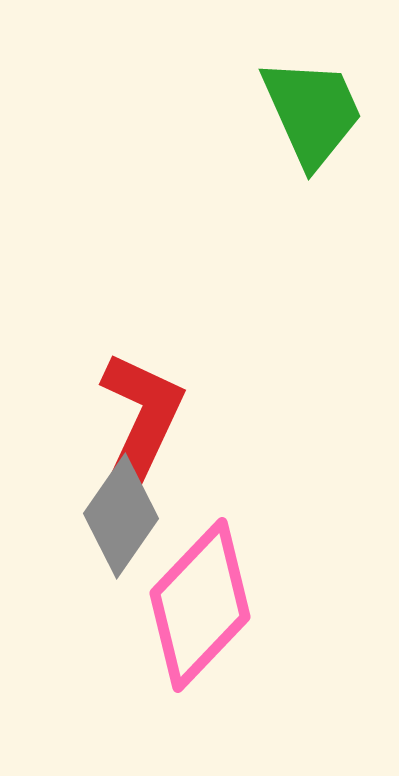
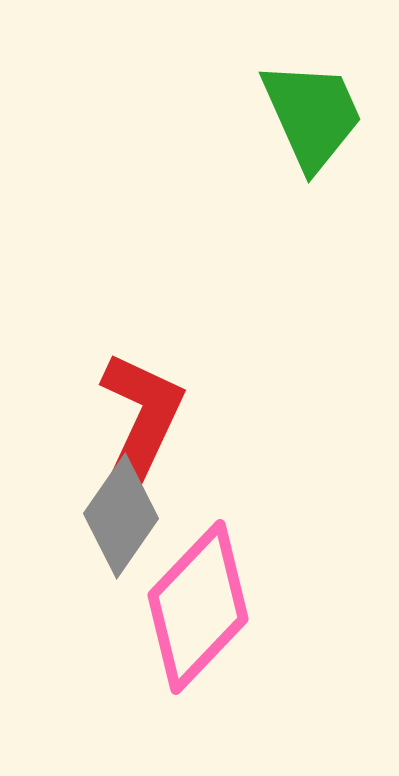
green trapezoid: moved 3 px down
pink diamond: moved 2 px left, 2 px down
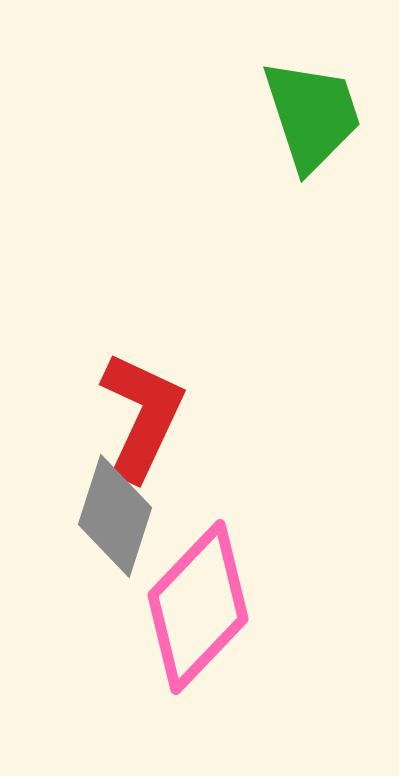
green trapezoid: rotated 6 degrees clockwise
gray diamond: moved 6 px left; rotated 17 degrees counterclockwise
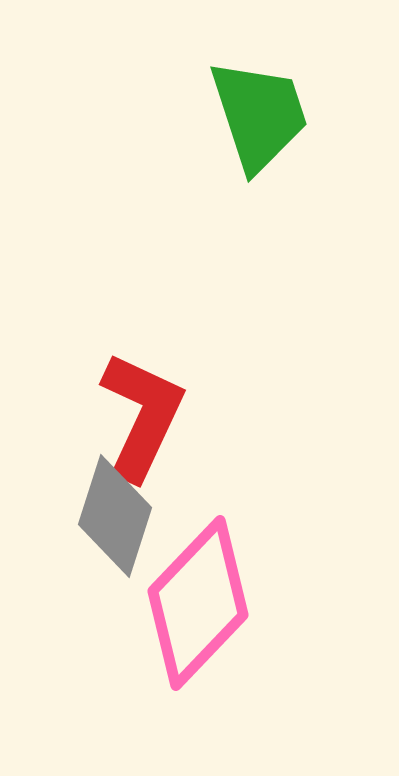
green trapezoid: moved 53 px left
pink diamond: moved 4 px up
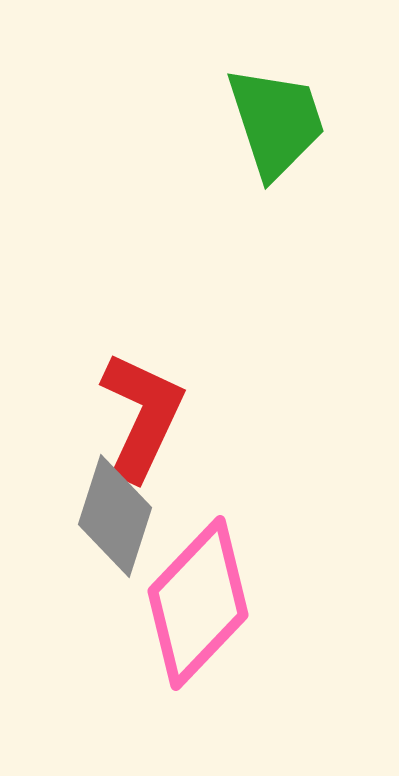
green trapezoid: moved 17 px right, 7 px down
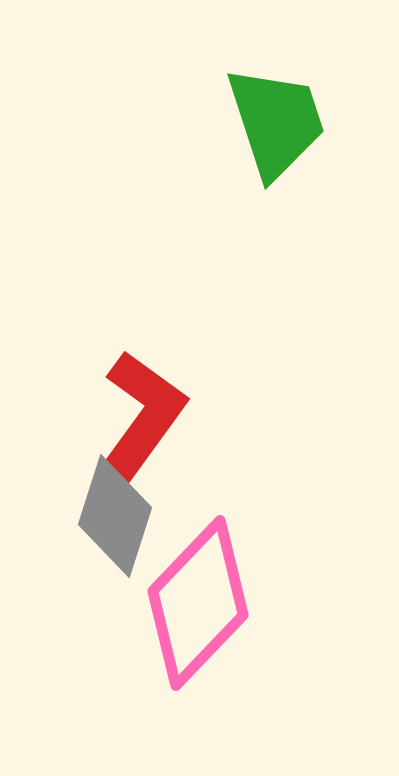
red L-shape: rotated 11 degrees clockwise
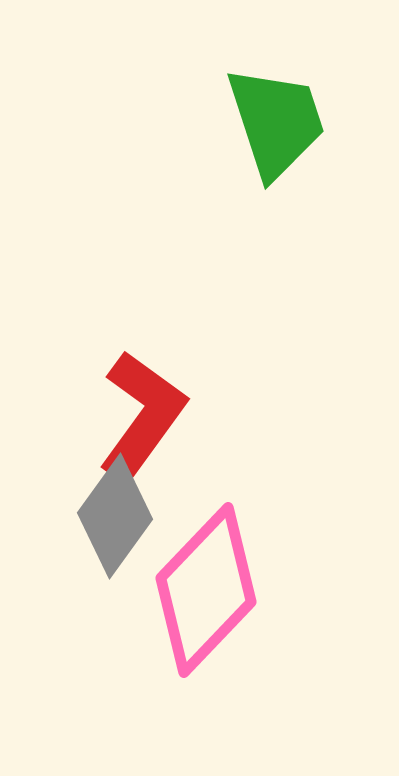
gray diamond: rotated 18 degrees clockwise
pink diamond: moved 8 px right, 13 px up
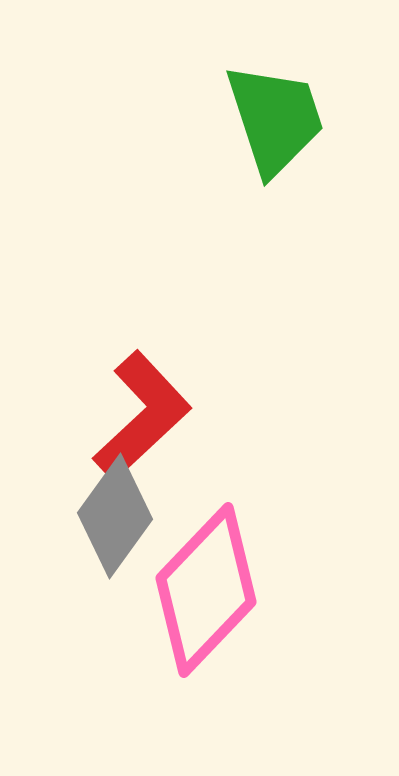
green trapezoid: moved 1 px left, 3 px up
red L-shape: rotated 11 degrees clockwise
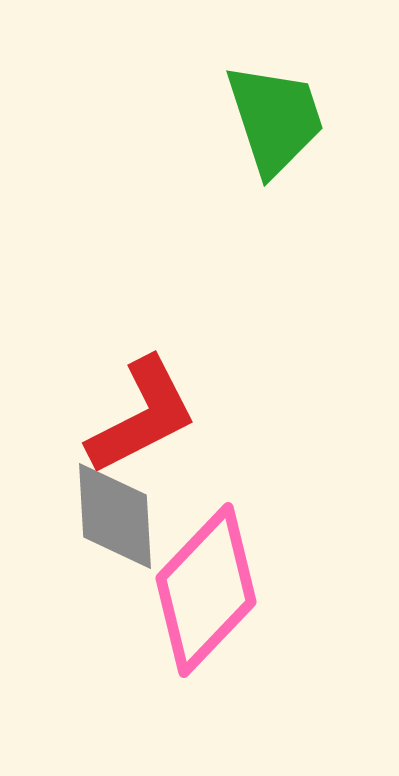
red L-shape: rotated 16 degrees clockwise
gray diamond: rotated 39 degrees counterclockwise
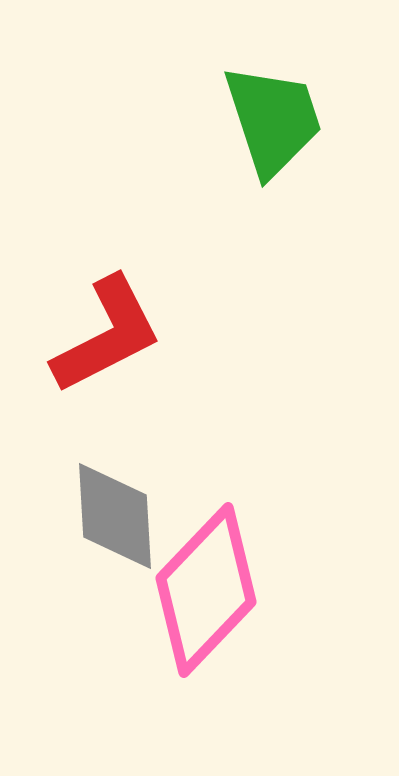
green trapezoid: moved 2 px left, 1 px down
red L-shape: moved 35 px left, 81 px up
